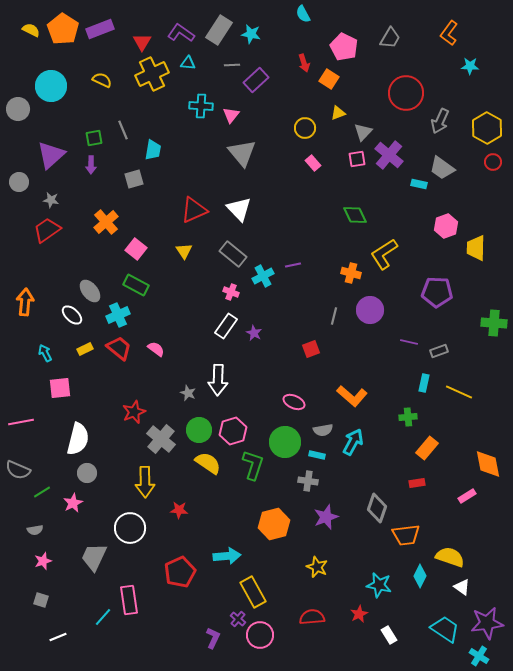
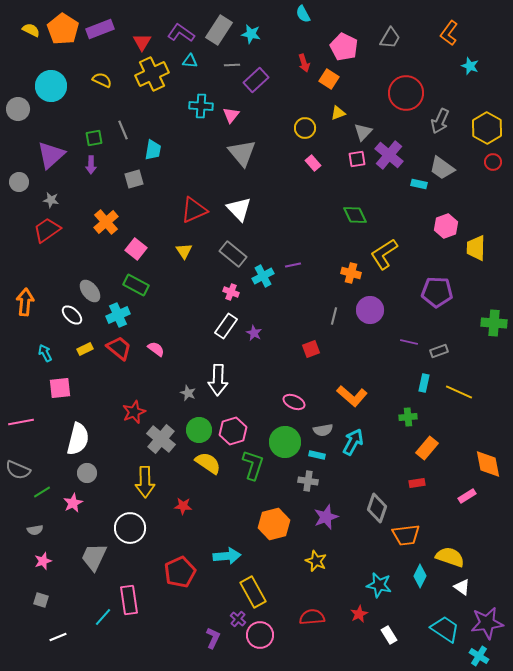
cyan triangle at (188, 63): moved 2 px right, 2 px up
cyan star at (470, 66): rotated 18 degrees clockwise
red star at (179, 510): moved 4 px right, 4 px up
yellow star at (317, 567): moved 1 px left, 6 px up
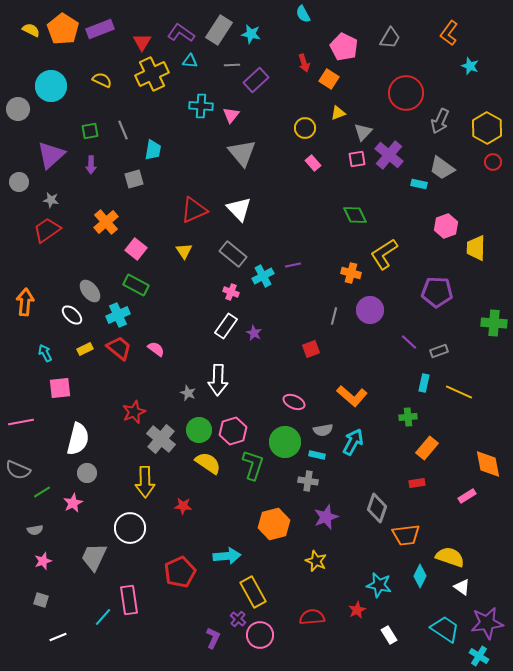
green square at (94, 138): moved 4 px left, 7 px up
purple line at (409, 342): rotated 30 degrees clockwise
red star at (359, 614): moved 2 px left, 4 px up
